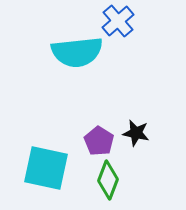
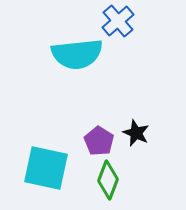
cyan semicircle: moved 2 px down
black star: rotated 12 degrees clockwise
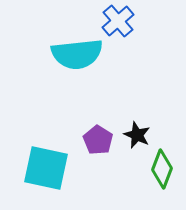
black star: moved 1 px right, 2 px down
purple pentagon: moved 1 px left, 1 px up
green diamond: moved 54 px right, 11 px up
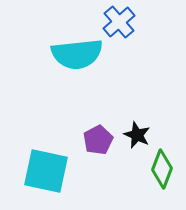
blue cross: moved 1 px right, 1 px down
purple pentagon: rotated 12 degrees clockwise
cyan square: moved 3 px down
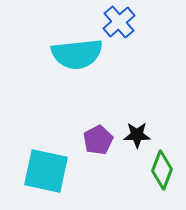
black star: rotated 24 degrees counterclockwise
green diamond: moved 1 px down
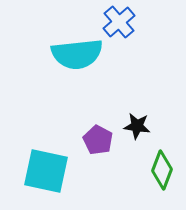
black star: moved 9 px up; rotated 8 degrees clockwise
purple pentagon: rotated 16 degrees counterclockwise
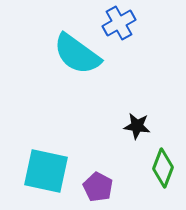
blue cross: moved 1 px down; rotated 12 degrees clockwise
cyan semicircle: rotated 42 degrees clockwise
purple pentagon: moved 47 px down
green diamond: moved 1 px right, 2 px up
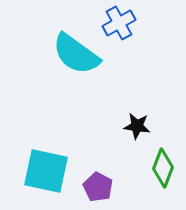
cyan semicircle: moved 1 px left
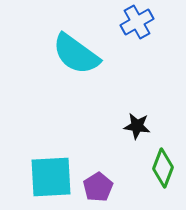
blue cross: moved 18 px right, 1 px up
cyan square: moved 5 px right, 6 px down; rotated 15 degrees counterclockwise
purple pentagon: rotated 12 degrees clockwise
